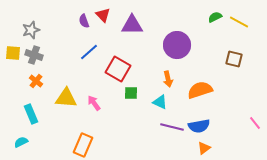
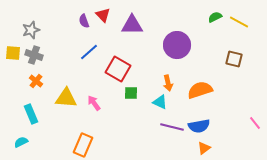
orange arrow: moved 4 px down
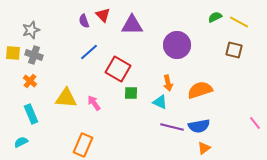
brown square: moved 9 px up
orange cross: moved 6 px left
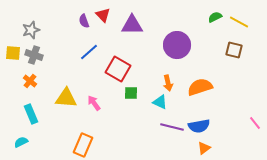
orange semicircle: moved 3 px up
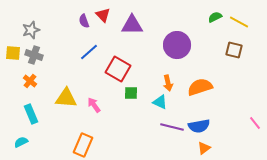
pink arrow: moved 2 px down
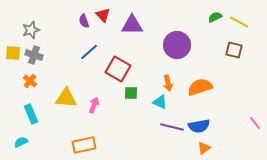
pink arrow: rotated 56 degrees clockwise
orange rectangle: moved 1 px right; rotated 55 degrees clockwise
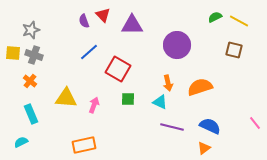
yellow line: moved 1 px up
green square: moved 3 px left, 6 px down
blue semicircle: moved 11 px right; rotated 145 degrees counterclockwise
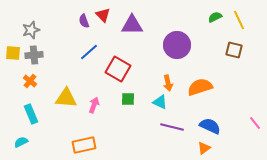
yellow line: moved 1 px up; rotated 36 degrees clockwise
gray cross: rotated 24 degrees counterclockwise
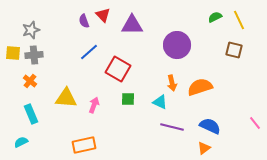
orange arrow: moved 4 px right
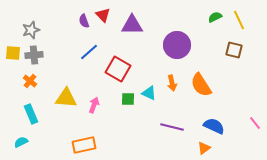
orange semicircle: moved 1 px right, 2 px up; rotated 105 degrees counterclockwise
cyan triangle: moved 11 px left, 9 px up
blue semicircle: moved 4 px right
